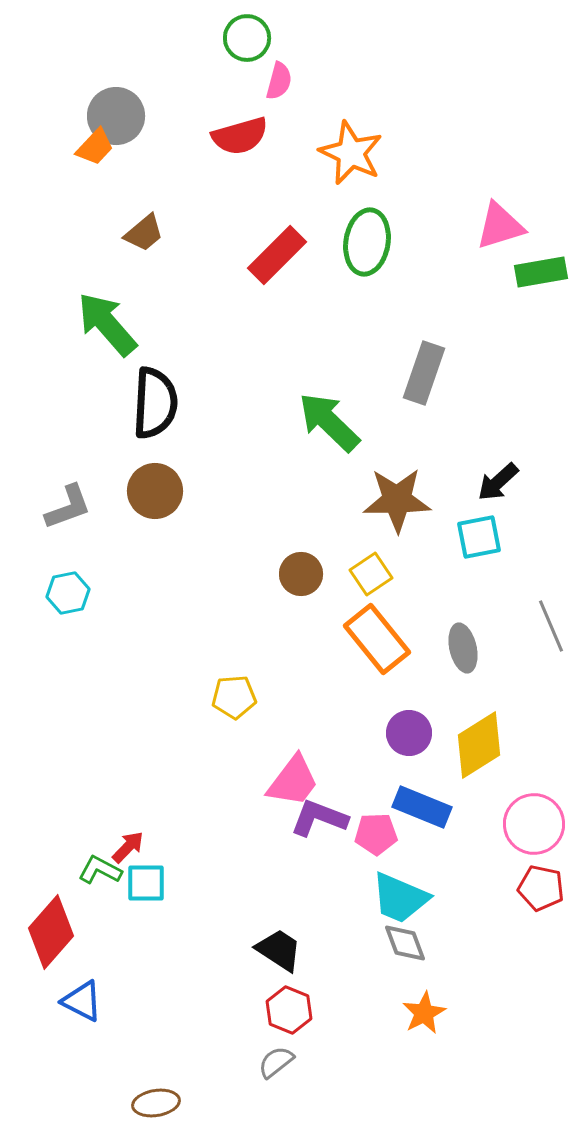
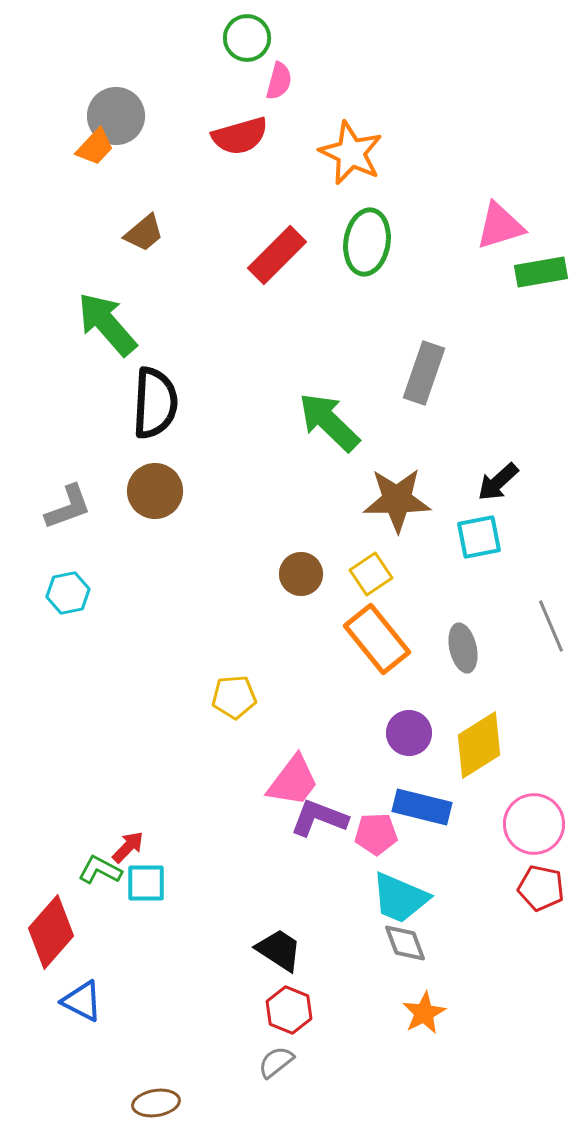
blue rectangle at (422, 807): rotated 8 degrees counterclockwise
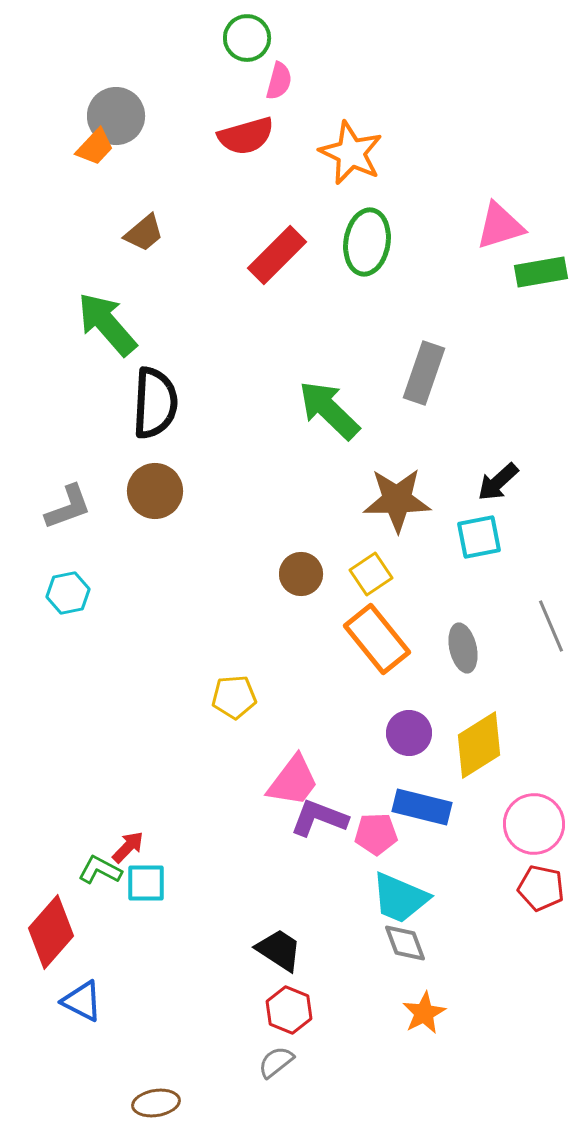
red semicircle at (240, 136): moved 6 px right
green arrow at (329, 422): moved 12 px up
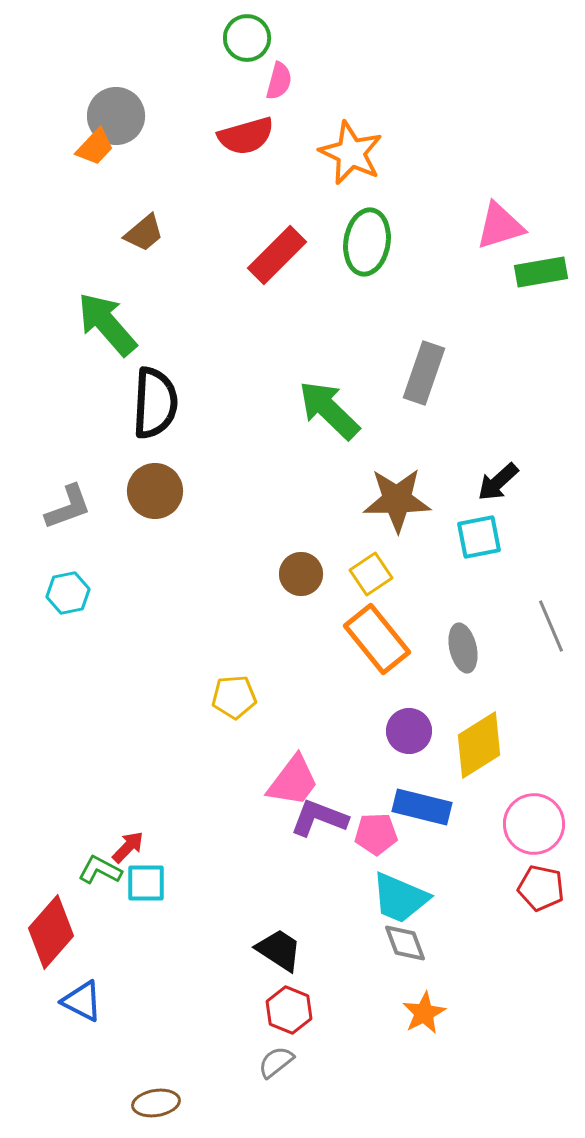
purple circle at (409, 733): moved 2 px up
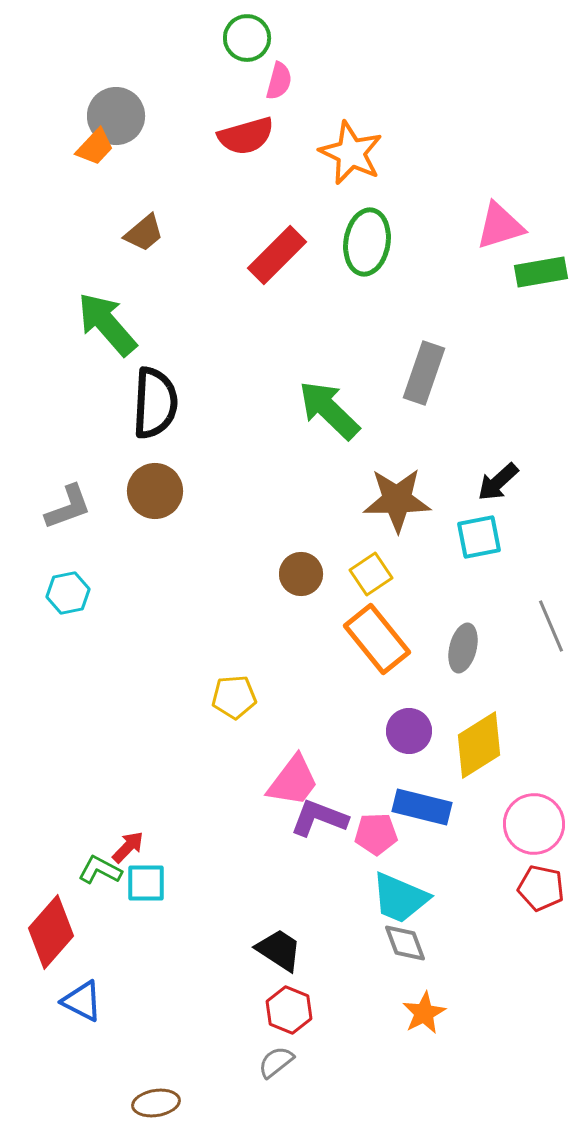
gray ellipse at (463, 648): rotated 27 degrees clockwise
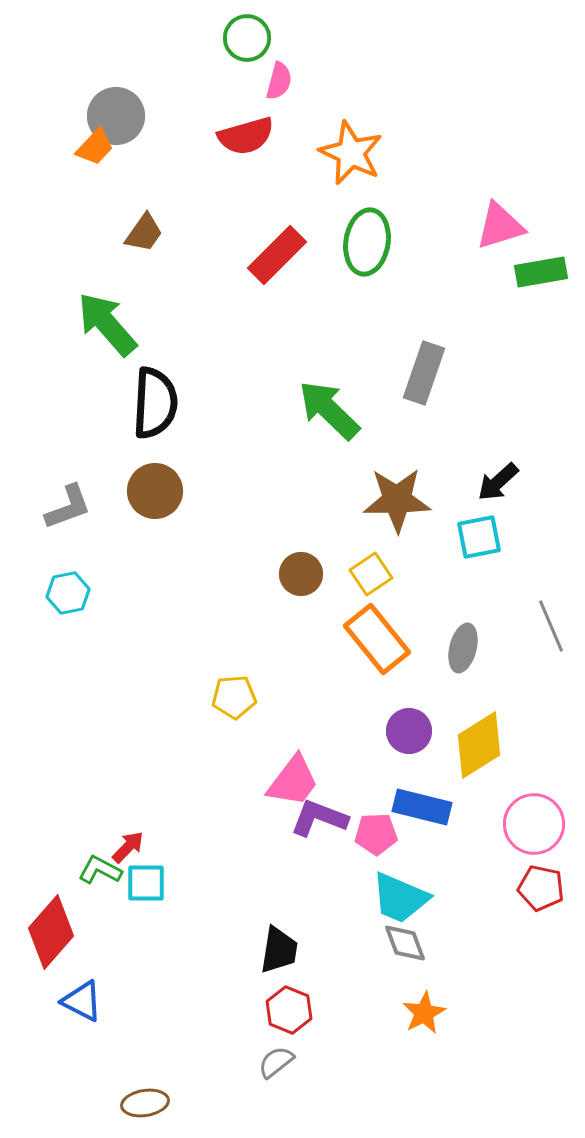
brown trapezoid at (144, 233): rotated 15 degrees counterclockwise
black trapezoid at (279, 950): rotated 66 degrees clockwise
brown ellipse at (156, 1103): moved 11 px left
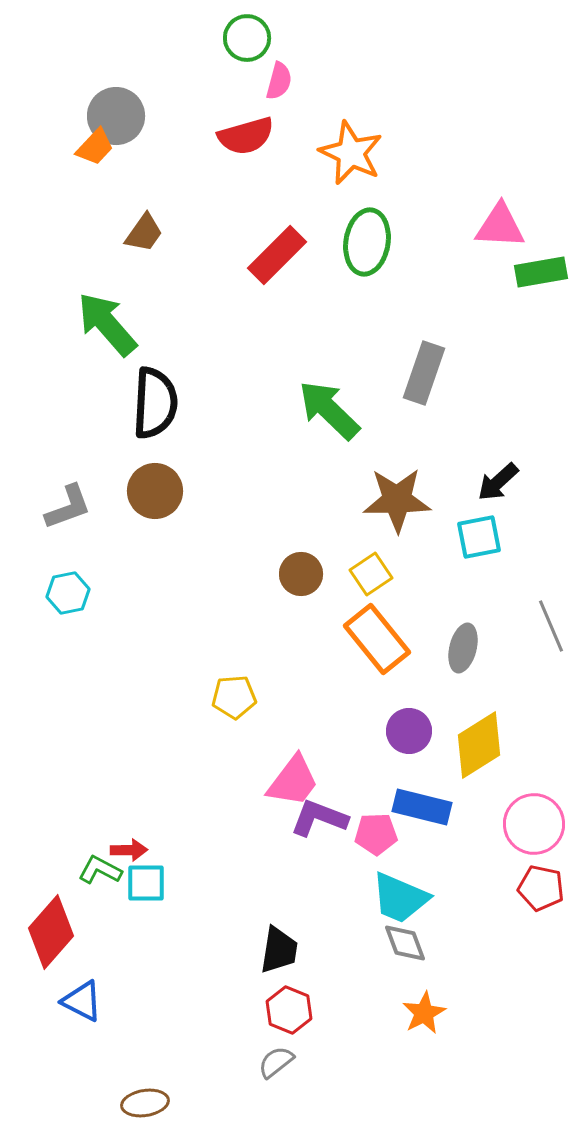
pink triangle at (500, 226): rotated 20 degrees clockwise
red arrow at (128, 847): moved 1 px right, 3 px down; rotated 45 degrees clockwise
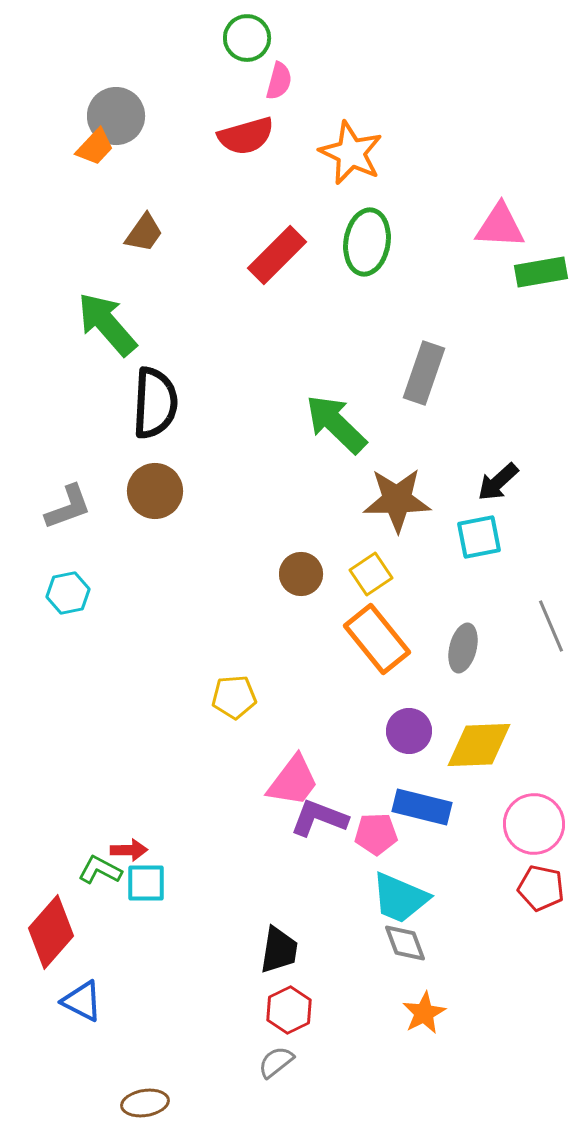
green arrow at (329, 410): moved 7 px right, 14 px down
yellow diamond at (479, 745): rotated 30 degrees clockwise
red hexagon at (289, 1010): rotated 12 degrees clockwise
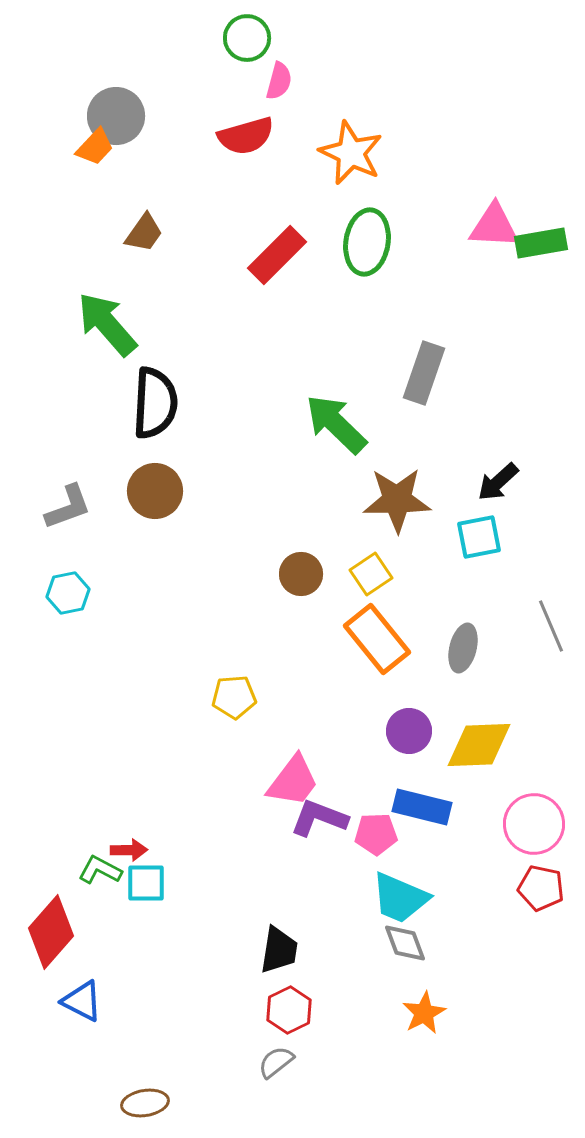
pink triangle at (500, 226): moved 6 px left
green rectangle at (541, 272): moved 29 px up
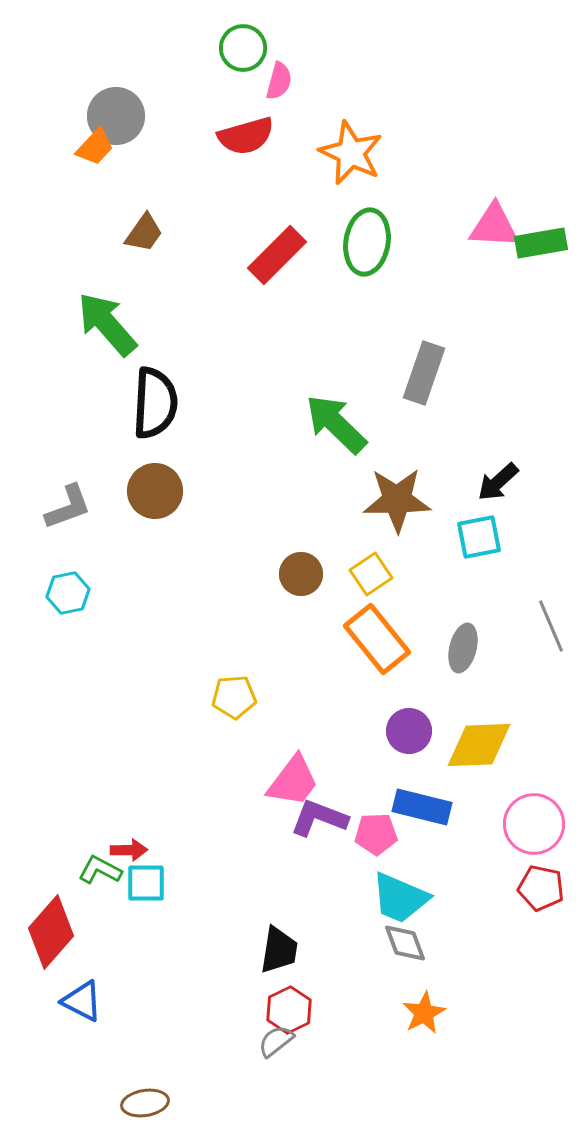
green circle at (247, 38): moved 4 px left, 10 px down
gray semicircle at (276, 1062): moved 21 px up
